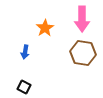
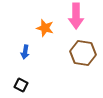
pink arrow: moved 6 px left, 3 px up
orange star: rotated 24 degrees counterclockwise
black square: moved 3 px left, 2 px up
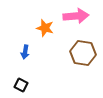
pink arrow: rotated 95 degrees counterclockwise
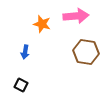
orange star: moved 3 px left, 4 px up
brown hexagon: moved 3 px right, 1 px up
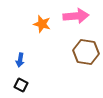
blue arrow: moved 5 px left, 8 px down
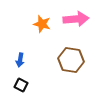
pink arrow: moved 3 px down
brown hexagon: moved 15 px left, 8 px down
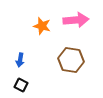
pink arrow: moved 1 px down
orange star: moved 2 px down
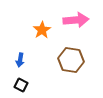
orange star: moved 4 px down; rotated 24 degrees clockwise
